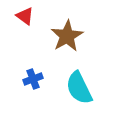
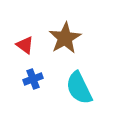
red triangle: moved 29 px down
brown star: moved 2 px left, 2 px down
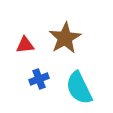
red triangle: rotated 42 degrees counterclockwise
blue cross: moved 6 px right
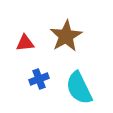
brown star: moved 1 px right, 2 px up
red triangle: moved 2 px up
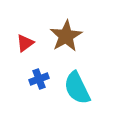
red triangle: rotated 30 degrees counterclockwise
cyan semicircle: moved 2 px left
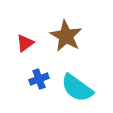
brown star: rotated 12 degrees counterclockwise
cyan semicircle: rotated 28 degrees counterclockwise
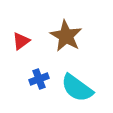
red triangle: moved 4 px left, 2 px up
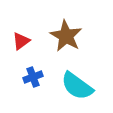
blue cross: moved 6 px left, 2 px up
cyan semicircle: moved 2 px up
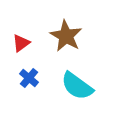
red triangle: moved 2 px down
blue cross: moved 4 px left, 1 px down; rotated 30 degrees counterclockwise
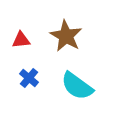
red triangle: moved 3 px up; rotated 30 degrees clockwise
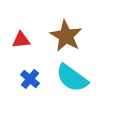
blue cross: moved 1 px right, 1 px down
cyan semicircle: moved 5 px left, 8 px up
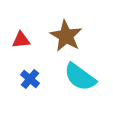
cyan semicircle: moved 8 px right, 1 px up
